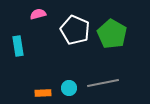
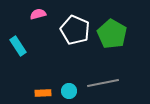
cyan rectangle: rotated 24 degrees counterclockwise
cyan circle: moved 3 px down
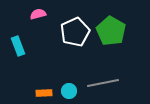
white pentagon: moved 2 px down; rotated 24 degrees clockwise
green pentagon: moved 1 px left, 3 px up
cyan rectangle: rotated 12 degrees clockwise
orange rectangle: moved 1 px right
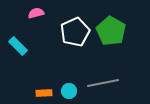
pink semicircle: moved 2 px left, 1 px up
cyan rectangle: rotated 24 degrees counterclockwise
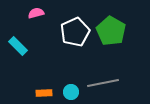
cyan circle: moved 2 px right, 1 px down
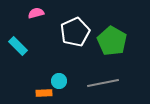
green pentagon: moved 1 px right, 10 px down
cyan circle: moved 12 px left, 11 px up
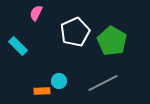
pink semicircle: rotated 49 degrees counterclockwise
gray line: rotated 16 degrees counterclockwise
orange rectangle: moved 2 px left, 2 px up
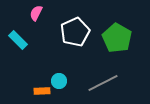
green pentagon: moved 5 px right, 3 px up
cyan rectangle: moved 6 px up
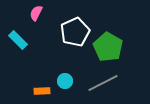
green pentagon: moved 9 px left, 9 px down
cyan circle: moved 6 px right
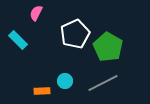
white pentagon: moved 2 px down
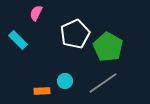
gray line: rotated 8 degrees counterclockwise
